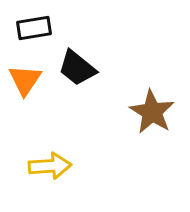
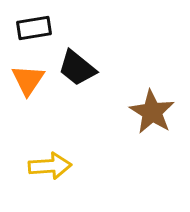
orange triangle: moved 3 px right
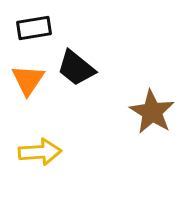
black trapezoid: moved 1 px left
yellow arrow: moved 10 px left, 14 px up
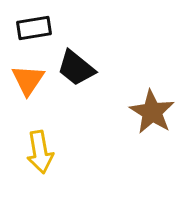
yellow arrow: rotated 84 degrees clockwise
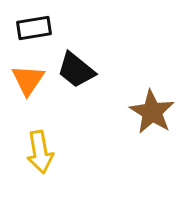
black trapezoid: moved 2 px down
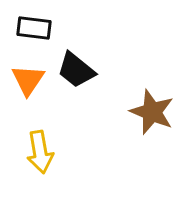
black rectangle: rotated 16 degrees clockwise
brown star: rotated 9 degrees counterclockwise
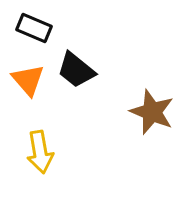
black rectangle: rotated 16 degrees clockwise
orange triangle: rotated 15 degrees counterclockwise
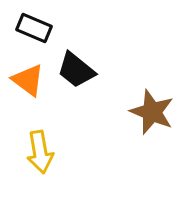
orange triangle: rotated 12 degrees counterclockwise
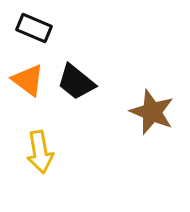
black trapezoid: moved 12 px down
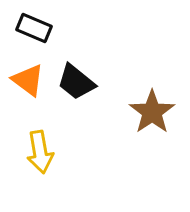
brown star: rotated 15 degrees clockwise
